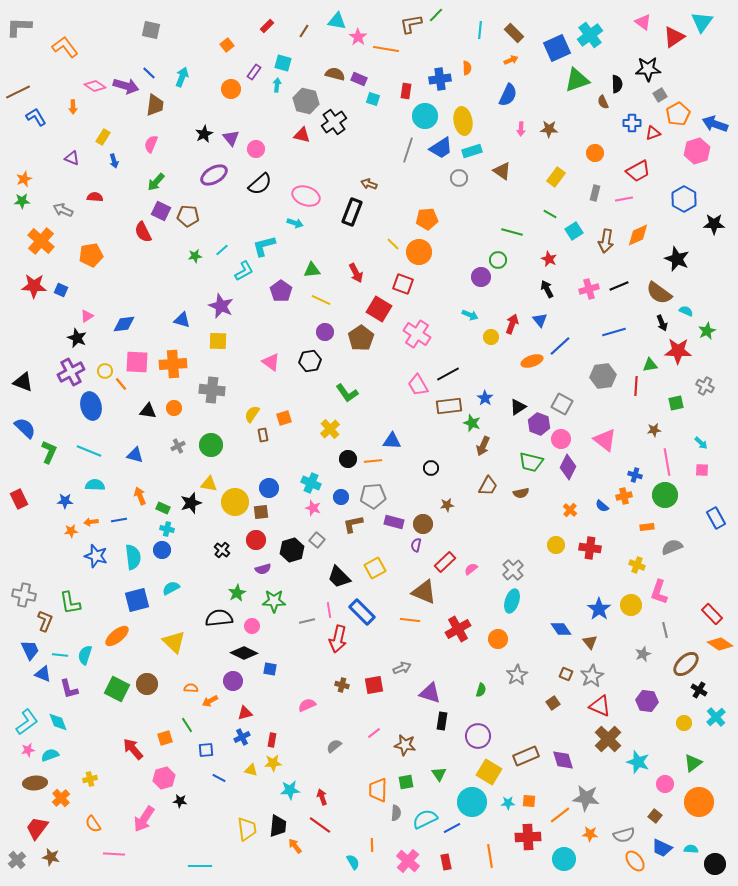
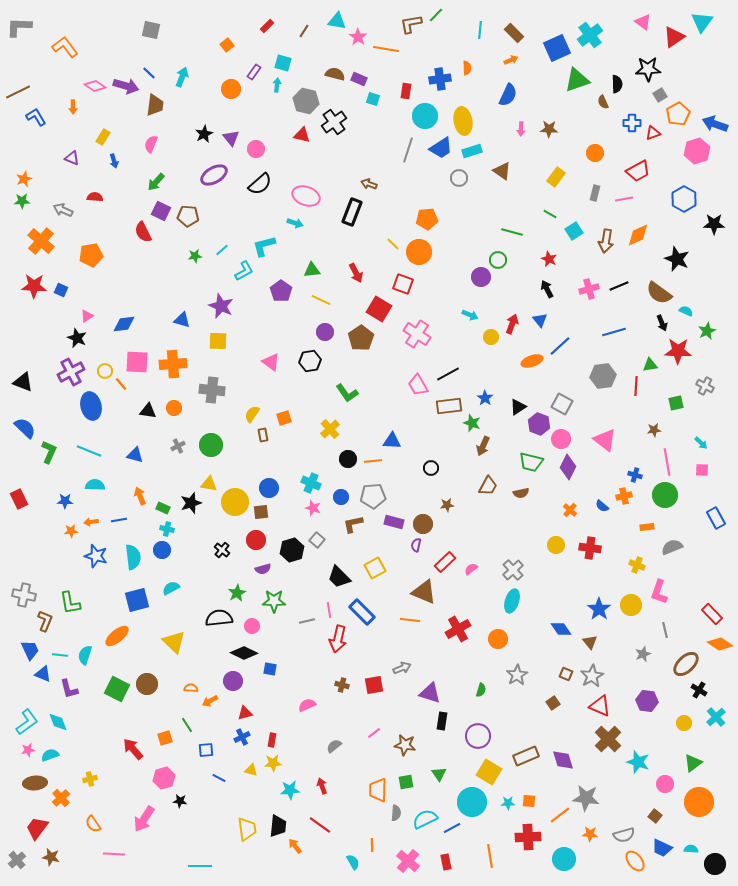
red arrow at (322, 797): moved 11 px up
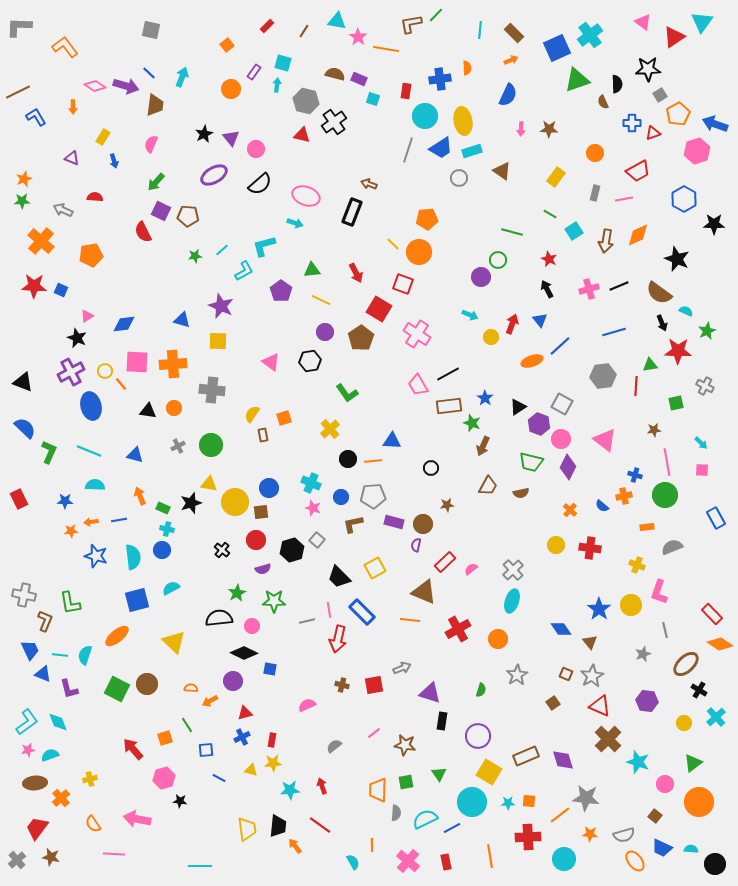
pink arrow at (144, 819): moved 7 px left; rotated 68 degrees clockwise
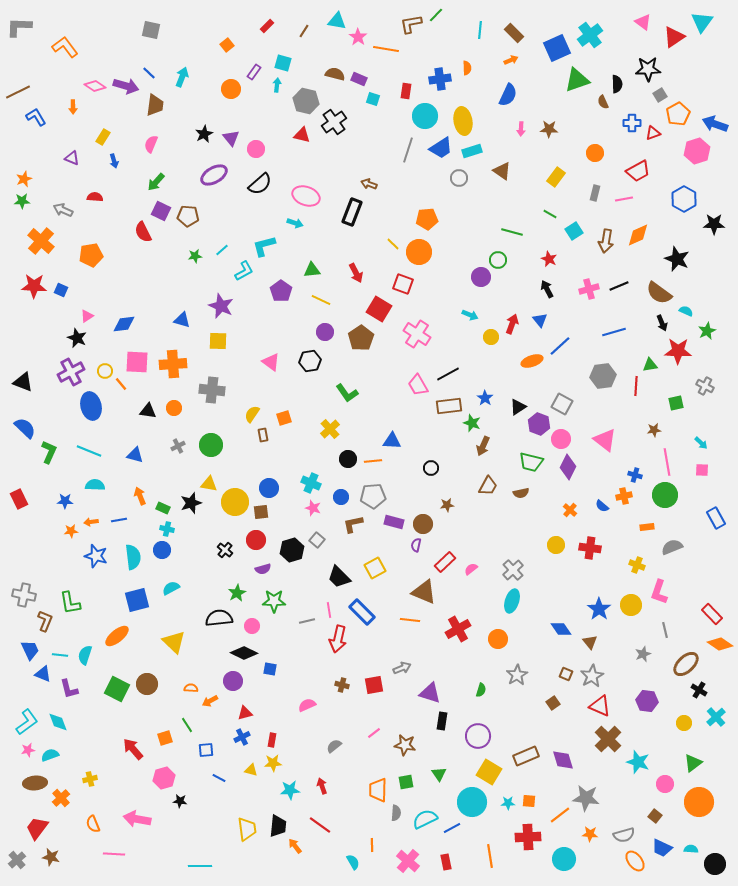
black cross at (222, 550): moved 3 px right
orange semicircle at (93, 824): rotated 12 degrees clockwise
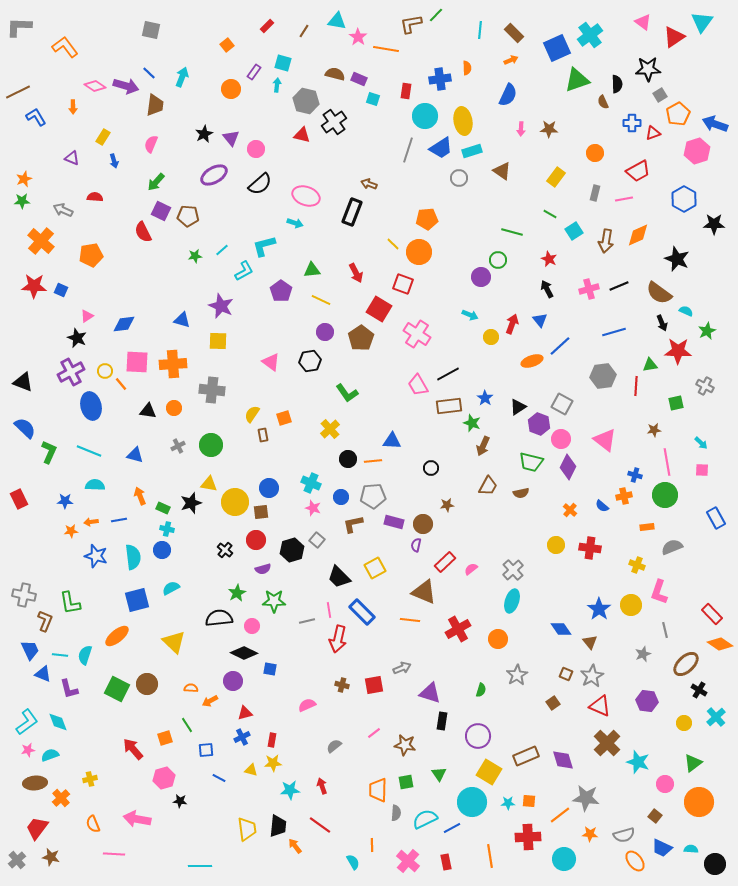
brown cross at (608, 739): moved 1 px left, 4 px down
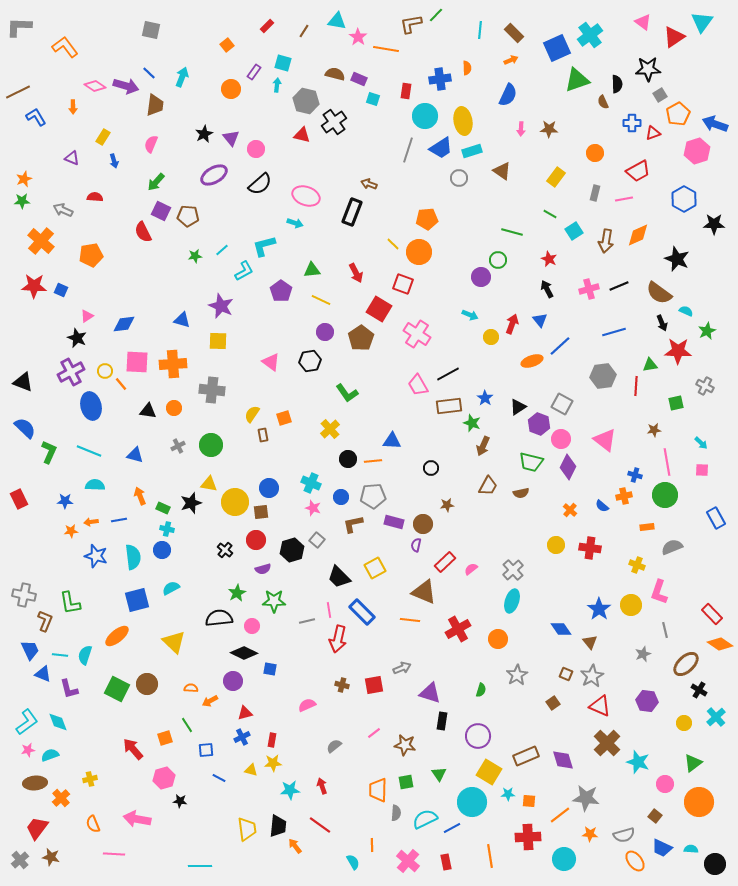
cyan star at (508, 803): moved 9 px up
gray cross at (17, 860): moved 3 px right
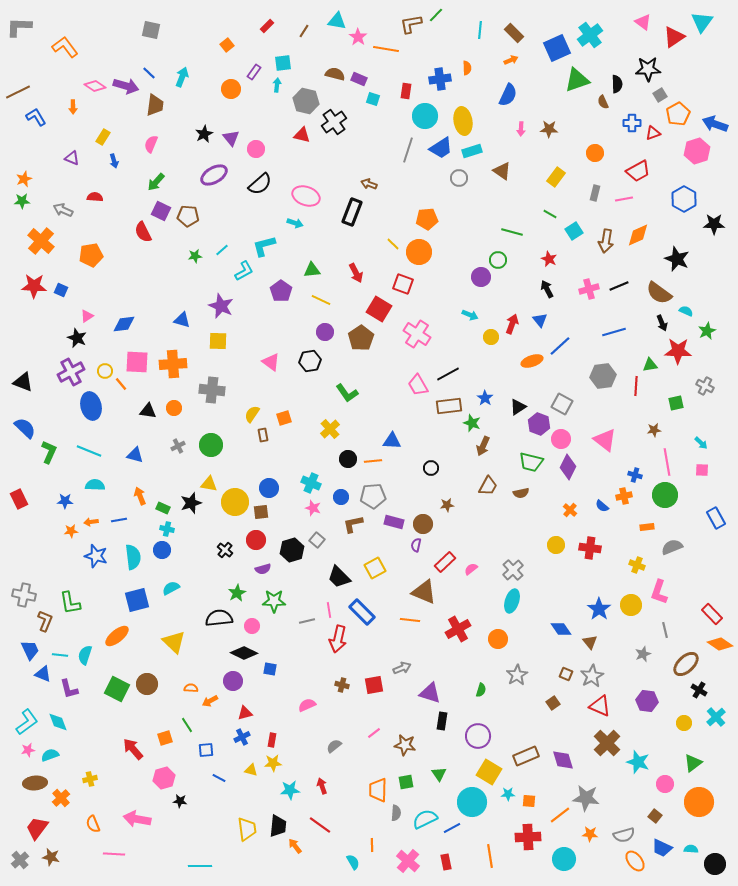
cyan square at (283, 63): rotated 24 degrees counterclockwise
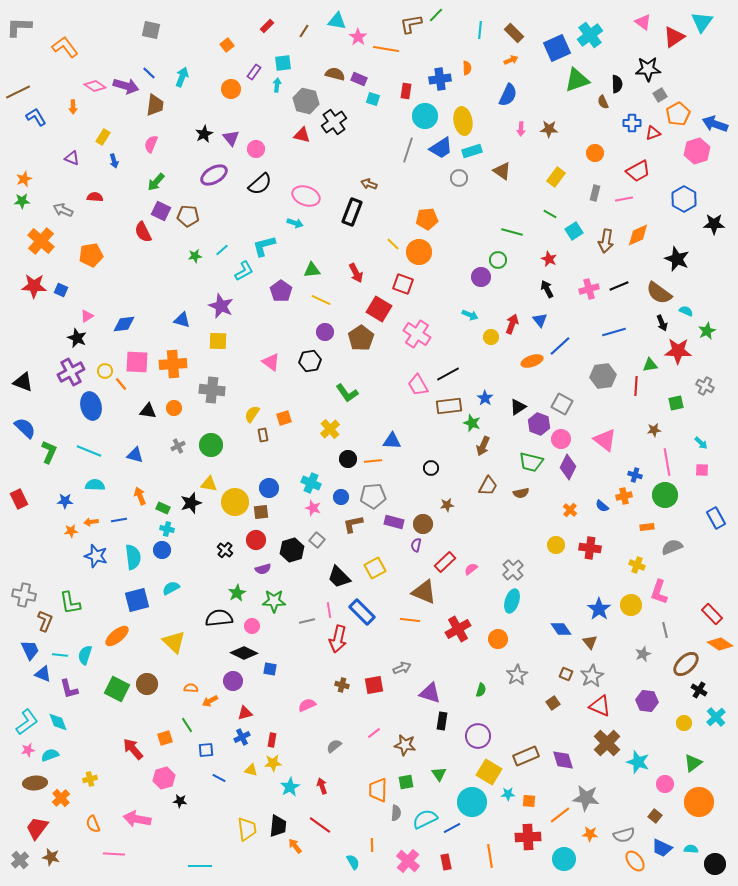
cyan star at (290, 790): moved 3 px up; rotated 24 degrees counterclockwise
